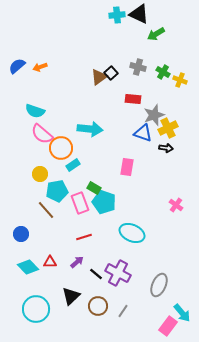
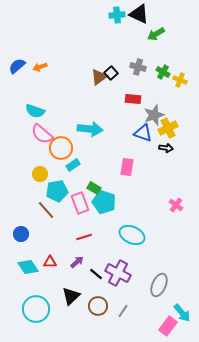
cyan ellipse at (132, 233): moved 2 px down
cyan diamond at (28, 267): rotated 10 degrees clockwise
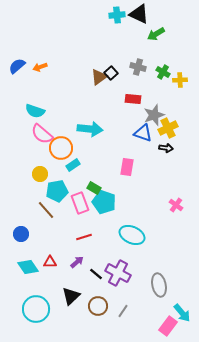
yellow cross at (180, 80): rotated 24 degrees counterclockwise
gray ellipse at (159, 285): rotated 35 degrees counterclockwise
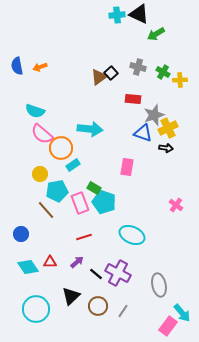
blue semicircle at (17, 66): rotated 60 degrees counterclockwise
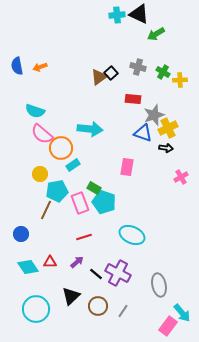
pink cross at (176, 205): moved 5 px right, 28 px up; rotated 24 degrees clockwise
brown line at (46, 210): rotated 66 degrees clockwise
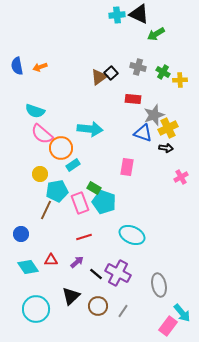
red triangle at (50, 262): moved 1 px right, 2 px up
